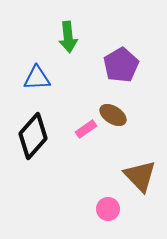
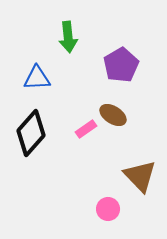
black diamond: moved 2 px left, 3 px up
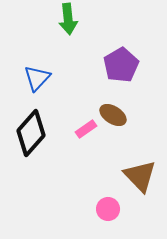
green arrow: moved 18 px up
blue triangle: rotated 44 degrees counterclockwise
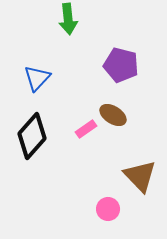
purple pentagon: rotated 28 degrees counterclockwise
black diamond: moved 1 px right, 3 px down
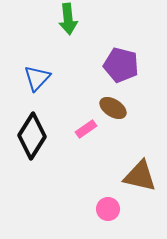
brown ellipse: moved 7 px up
black diamond: rotated 9 degrees counterclockwise
brown triangle: rotated 33 degrees counterclockwise
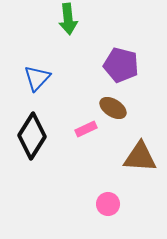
pink rectangle: rotated 10 degrees clockwise
brown triangle: moved 19 px up; rotated 9 degrees counterclockwise
pink circle: moved 5 px up
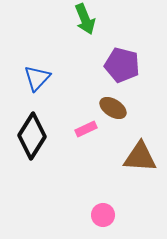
green arrow: moved 17 px right; rotated 16 degrees counterclockwise
purple pentagon: moved 1 px right
pink circle: moved 5 px left, 11 px down
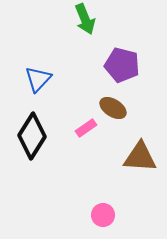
blue triangle: moved 1 px right, 1 px down
pink rectangle: moved 1 px up; rotated 10 degrees counterclockwise
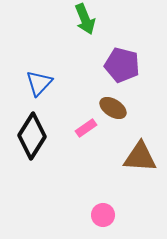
blue triangle: moved 1 px right, 4 px down
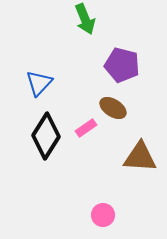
black diamond: moved 14 px right
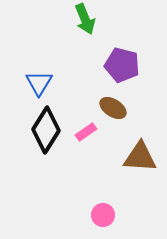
blue triangle: rotated 12 degrees counterclockwise
pink rectangle: moved 4 px down
black diamond: moved 6 px up
